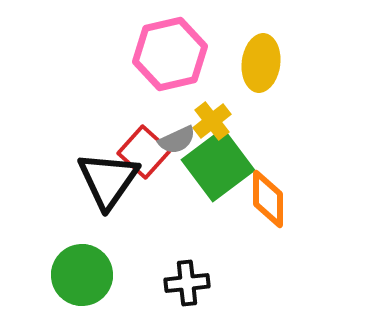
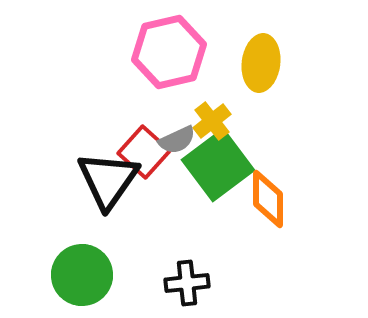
pink hexagon: moved 1 px left, 2 px up
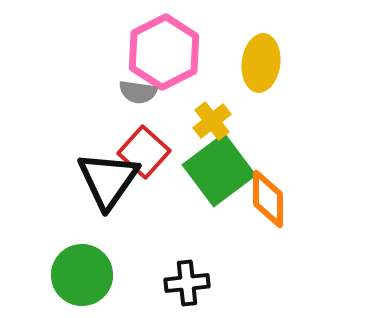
pink hexagon: moved 5 px left; rotated 14 degrees counterclockwise
gray semicircle: moved 39 px left, 48 px up; rotated 33 degrees clockwise
green square: moved 1 px right, 5 px down
